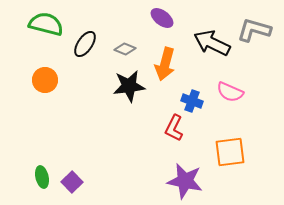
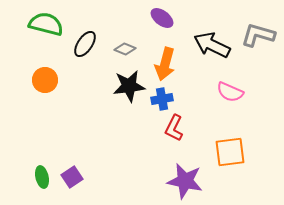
gray L-shape: moved 4 px right, 5 px down
black arrow: moved 2 px down
blue cross: moved 30 px left, 2 px up; rotated 30 degrees counterclockwise
purple square: moved 5 px up; rotated 10 degrees clockwise
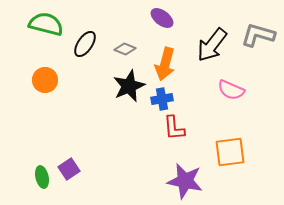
black arrow: rotated 78 degrees counterclockwise
black star: rotated 16 degrees counterclockwise
pink semicircle: moved 1 px right, 2 px up
red L-shape: rotated 32 degrees counterclockwise
purple square: moved 3 px left, 8 px up
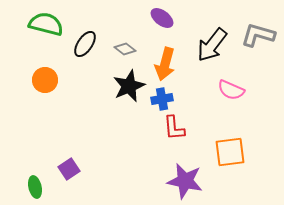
gray diamond: rotated 15 degrees clockwise
green ellipse: moved 7 px left, 10 px down
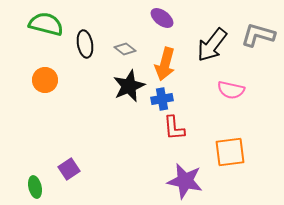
black ellipse: rotated 44 degrees counterclockwise
pink semicircle: rotated 12 degrees counterclockwise
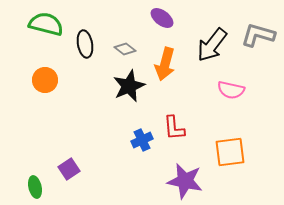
blue cross: moved 20 px left, 41 px down; rotated 15 degrees counterclockwise
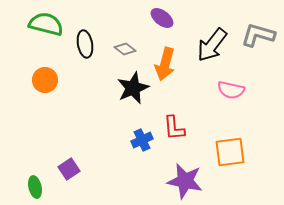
black star: moved 4 px right, 2 px down
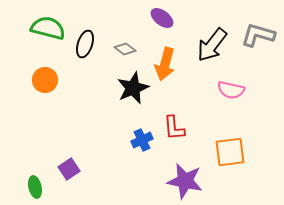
green semicircle: moved 2 px right, 4 px down
black ellipse: rotated 28 degrees clockwise
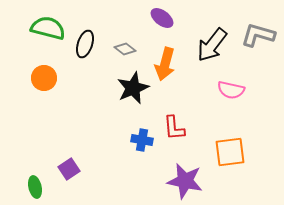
orange circle: moved 1 px left, 2 px up
blue cross: rotated 35 degrees clockwise
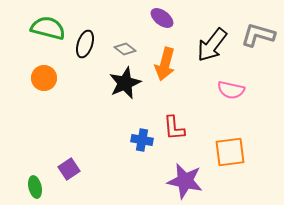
black star: moved 8 px left, 5 px up
